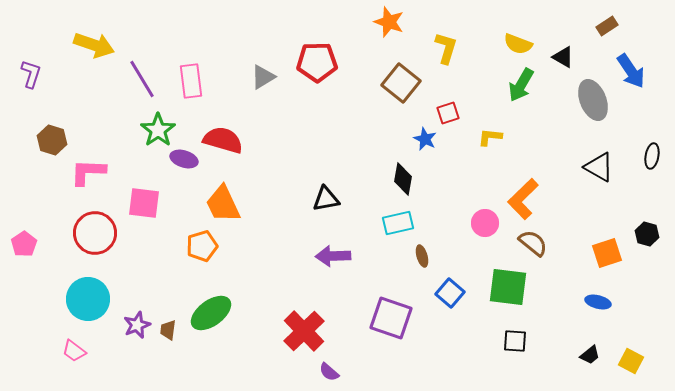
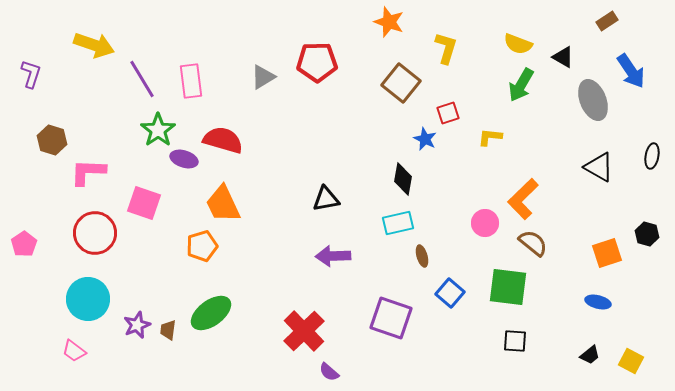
brown rectangle at (607, 26): moved 5 px up
pink square at (144, 203): rotated 12 degrees clockwise
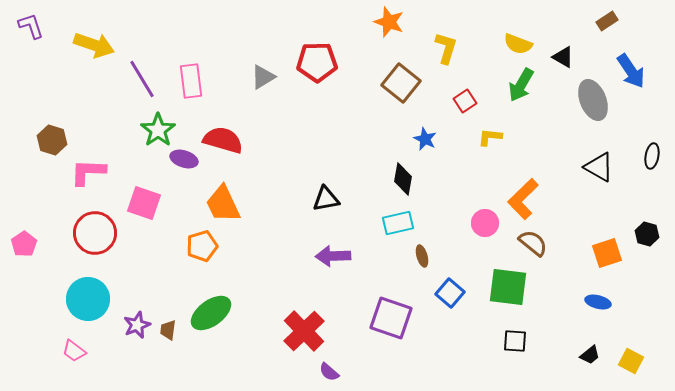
purple L-shape at (31, 74): moved 48 px up; rotated 36 degrees counterclockwise
red square at (448, 113): moved 17 px right, 12 px up; rotated 15 degrees counterclockwise
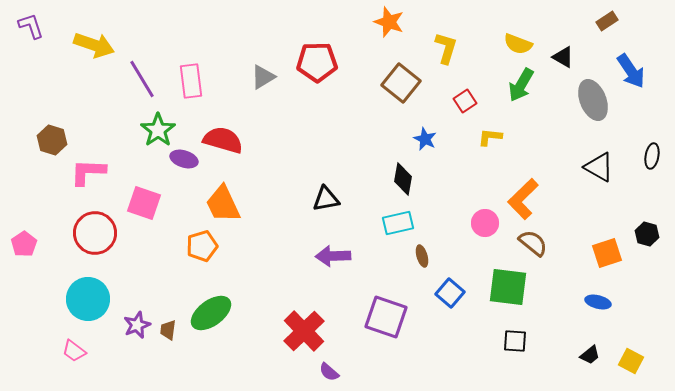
purple square at (391, 318): moved 5 px left, 1 px up
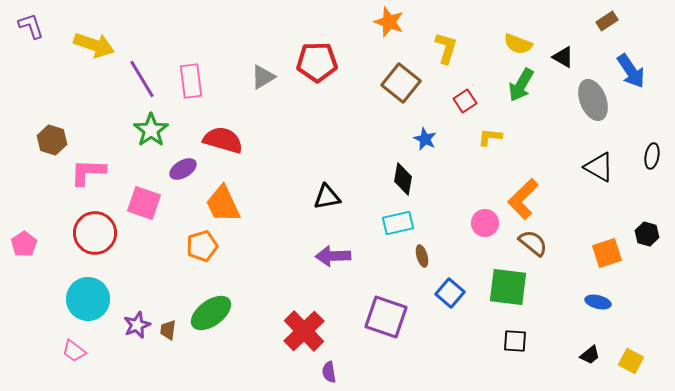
green star at (158, 130): moved 7 px left
purple ellipse at (184, 159): moved 1 px left, 10 px down; rotated 48 degrees counterclockwise
black triangle at (326, 199): moved 1 px right, 2 px up
purple semicircle at (329, 372): rotated 40 degrees clockwise
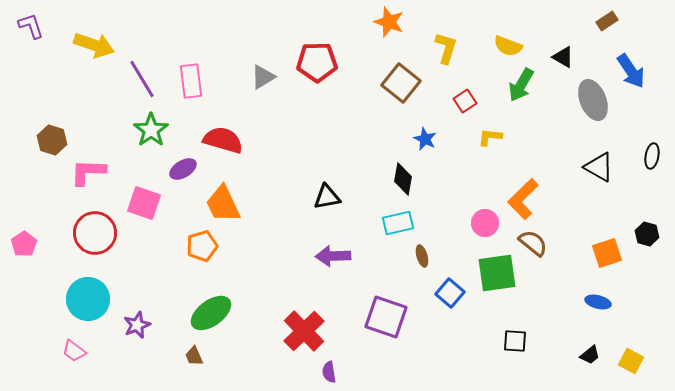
yellow semicircle at (518, 44): moved 10 px left, 2 px down
green square at (508, 287): moved 11 px left, 14 px up; rotated 15 degrees counterclockwise
brown trapezoid at (168, 330): moved 26 px right, 26 px down; rotated 30 degrees counterclockwise
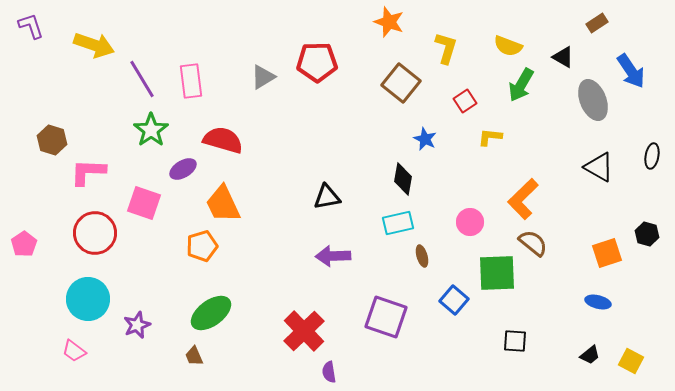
brown rectangle at (607, 21): moved 10 px left, 2 px down
pink circle at (485, 223): moved 15 px left, 1 px up
green square at (497, 273): rotated 6 degrees clockwise
blue square at (450, 293): moved 4 px right, 7 px down
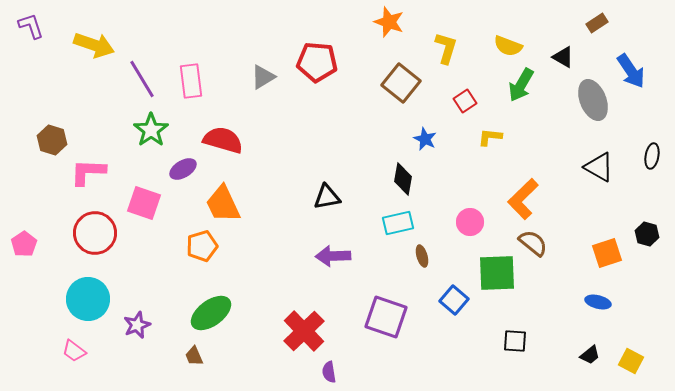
red pentagon at (317, 62): rotated 6 degrees clockwise
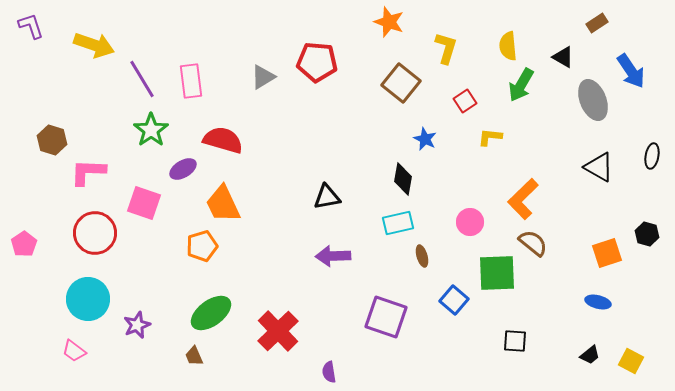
yellow semicircle at (508, 46): rotated 64 degrees clockwise
red cross at (304, 331): moved 26 px left
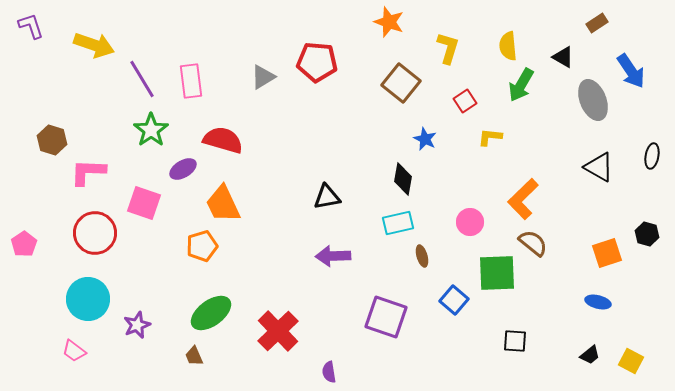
yellow L-shape at (446, 48): moved 2 px right
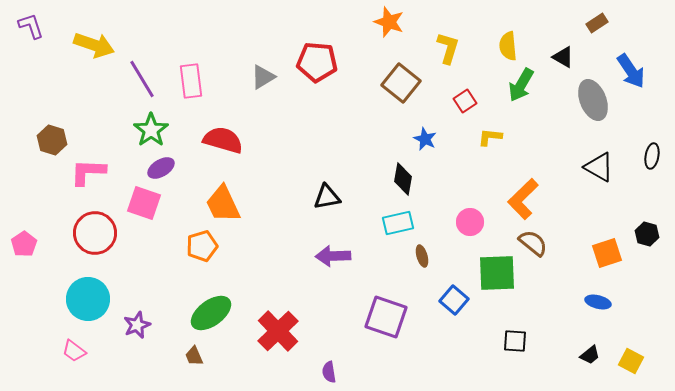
purple ellipse at (183, 169): moved 22 px left, 1 px up
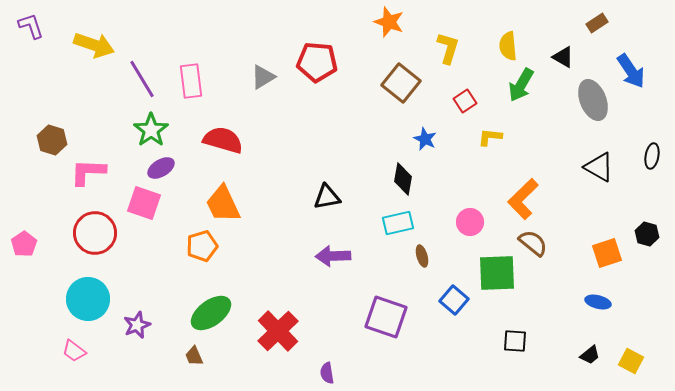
purple semicircle at (329, 372): moved 2 px left, 1 px down
